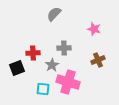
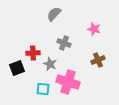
gray cross: moved 5 px up; rotated 24 degrees clockwise
gray star: moved 2 px left, 1 px up; rotated 16 degrees counterclockwise
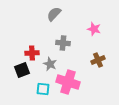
gray cross: moved 1 px left; rotated 16 degrees counterclockwise
red cross: moved 1 px left
black square: moved 5 px right, 2 px down
